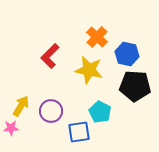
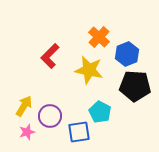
orange cross: moved 2 px right
blue hexagon: rotated 25 degrees clockwise
yellow arrow: moved 3 px right
purple circle: moved 1 px left, 5 px down
pink star: moved 16 px right, 4 px down; rotated 14 degrees counterclockwise
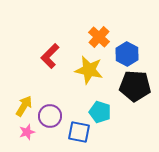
blue hexagon: rotated 10 degrees counterclockwise
cyan pentagon: rotated 10 degrees counterclockwise
blue square: rotated 20 degrees clockwise
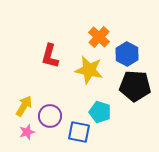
red L-shape: rotated 30 degrees counterclockwise
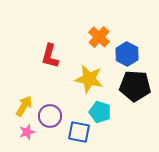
yellow star: moved 9 px down
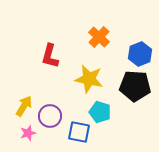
blue hexagon: moved 13 px right; rotated 10 degrees clockwise
pink star: moved 1 px right, 1 px down
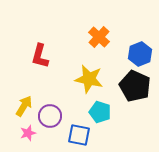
red L-shape: moved 10 px left
black pentagon: rotated 20 degrees clockwise
blue square: moved 3 px down
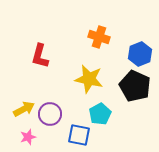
orange cross: rotated 25 degrees counterclockwise
yellow arrow: moved 3 px down; rotated 30 degrees clockwise
cyan pentagon: moved 2 px down; rotated 25 degrees clockwise
purple circle: moved 2 px up
pink star: moved 4 px down
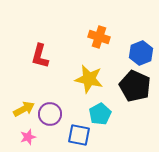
blue hexagon: moved 1 px right, 1 px up
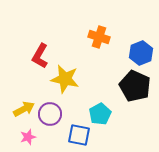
red L-shape: rotated 15 degrees clockwise
yellow star: moved 24 px left
